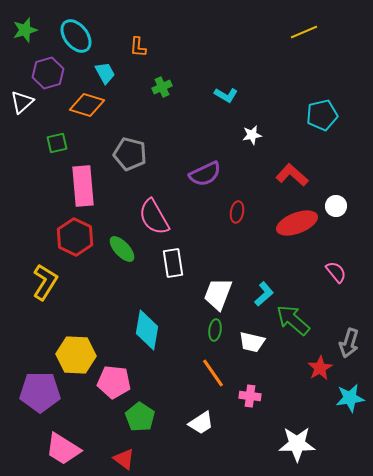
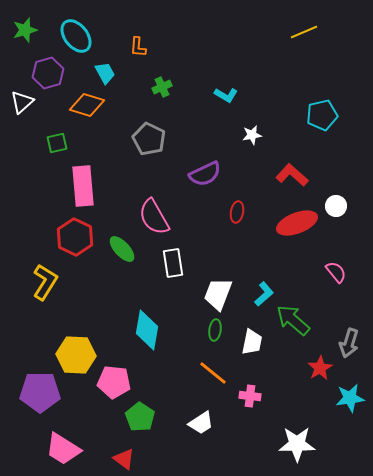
gray pentagon at (130, 154): moved 19 px right, 15 px up; rotated 12 degrees clockwise
white trapezoid at (252, 342): rotated 92 degrees counterclockwise
orange line at (213, 373): rotated 16 degrees counterclockwise
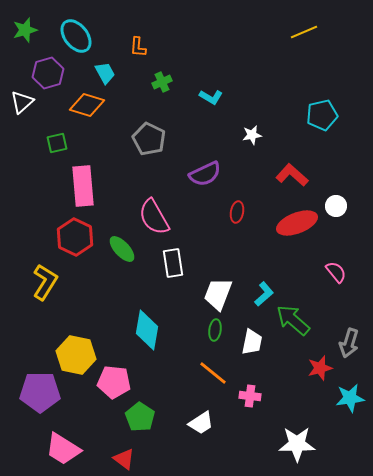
green cross at (162, 87): moved 5 px up
cyan L-shape at (226, 95): moved 15 px left, 2 px down
yellow hexagon at (76, 355): rotated 9 degrees clockwise
red star at (320, 368): rotated 15 degrees clockwise
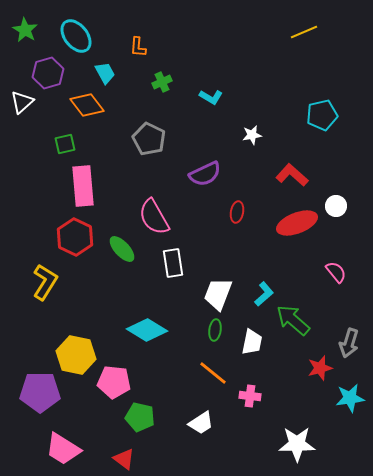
green star at (25, 30): rotated 25 degrees counterclockwise
orange diamond at (87, 105): rotated 36 degrees clockwise
green square at (57, 143): moved 8 px right, 1 px down
cyan diamond at (147, 330): rotated 69 degrees counterclockwise
green pentagon at (140, 417): rotated 20 degrees counterclockwise
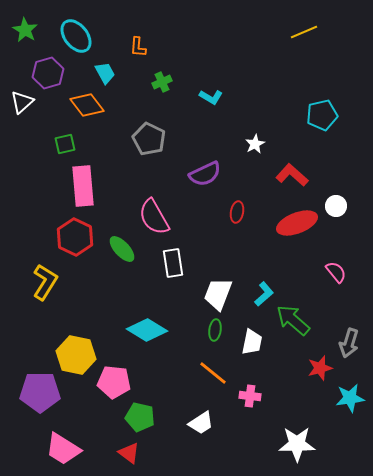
white star at (252, 135): moved 3 px right, 9 px down; rotated 18 degrees counterclockwise
red triangle at (124, 459): moved 5 px right, 6 px up
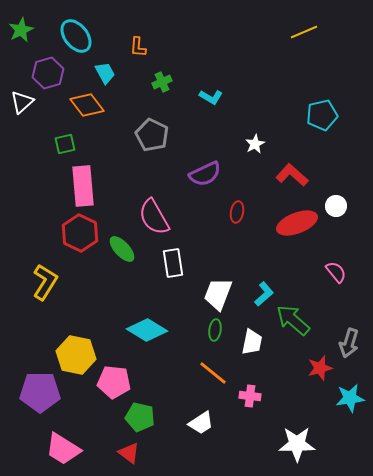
green star at (25, 30): moved 4 px left; rotated 15 degrees clockwise
gray pentagon at (149, 139): moved 3 px right, 4 px up
red hexagon at (75, 237): moved 5 px right, 4 px up
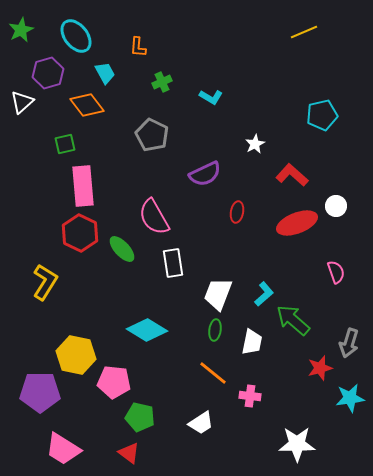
pink semicircle at (336, 272): rotated 20 degrees clockwise
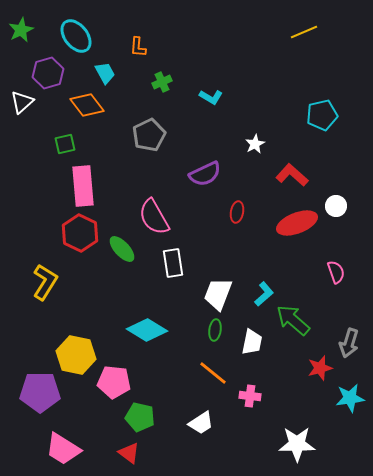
gray pentagon at (152, 135): moved 3 px left; rotated 20 degrees clockwise
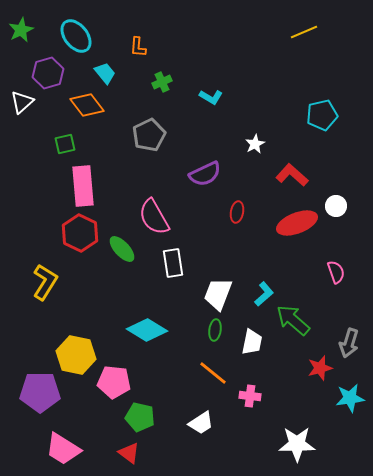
cyan trapezoid at (105, 73): rotated 10 degrees counterclockwise
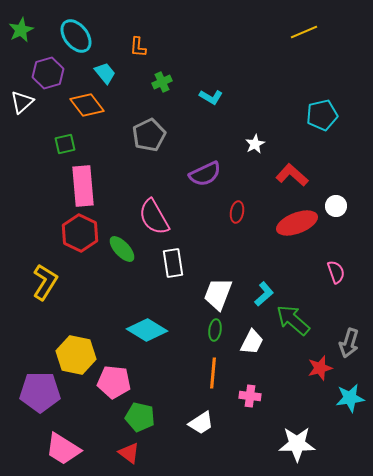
white trapezoid at (252, 342): rotated 16 degrees clockwise
orange line at (213, 373): rotated 56 degrees clockwise
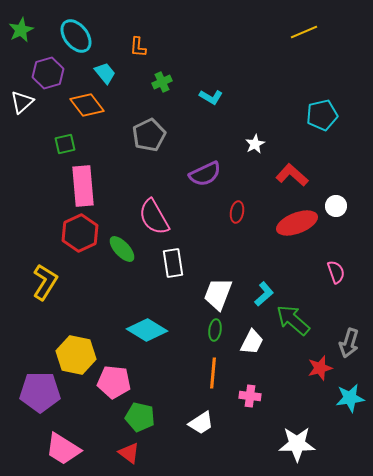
red hexagon at (80, 233): rotated 9 degrees clockwise
